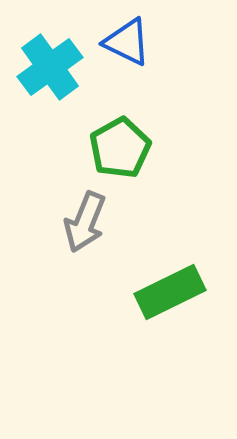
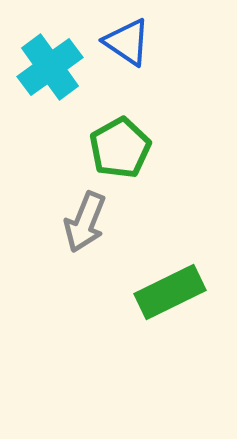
blue triangle: rotated 8 degrees clockwise
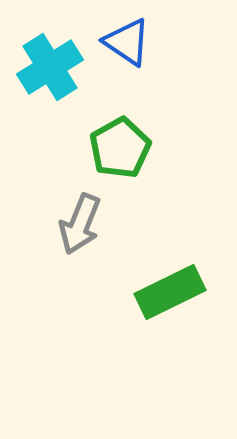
cyan cross: rotated 4 degrees clockwise
gray arrow: moved 5 px left, 2 px down
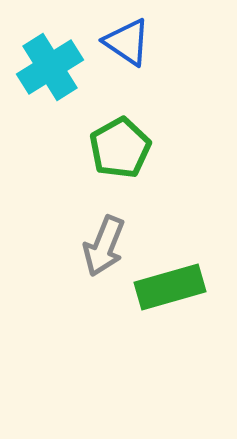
gray arrow: moved 24 px right, 22 px down
green rectangle: moved 5 px up; rotated 10 degrees clockwise
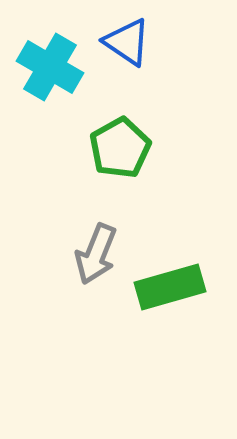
cyan cross: rotated 28 degrees counterclockwise
gray arrow: moved 8 px left, 8 px down
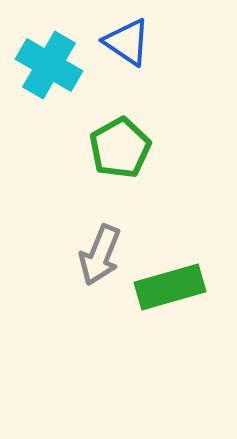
cyan cross: moved 1 px left, 2 px up
gray arrow: moved 4 px right, 1 px down
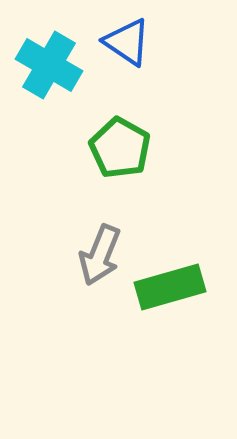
green pentagon: rotated 14 degrees counterclockwise
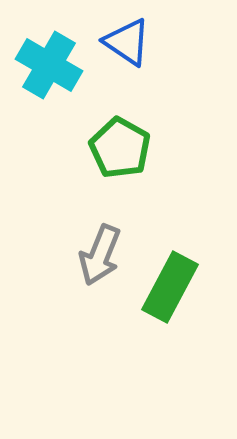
green rectangle: rotated 46 degrees counterclockwise
